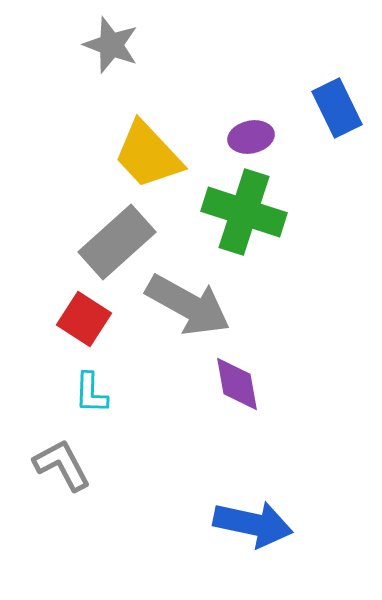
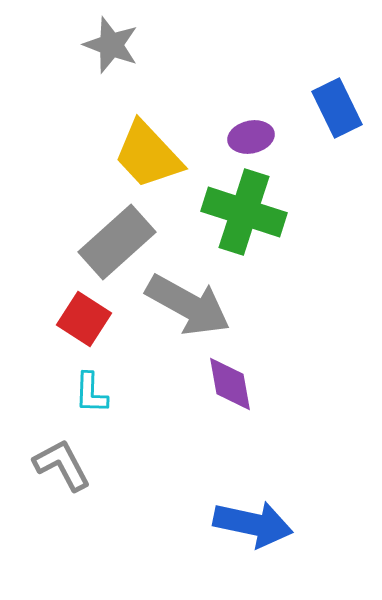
purple diamond: moved 7 px left
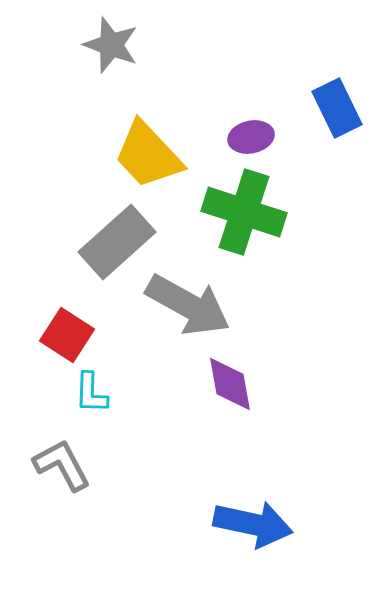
red square: moved 17 px left, 16 px down
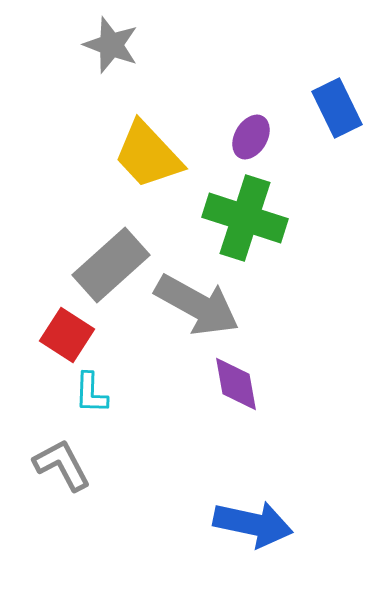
purple ellipse: rotated 48 degrees counterclockwise
green cross: moved 1 px right, 6 px down
gray rectangle: moved 6 px left, 23 px down
gray arrow: moved 9 px right
purple diamond: moved 6 px right
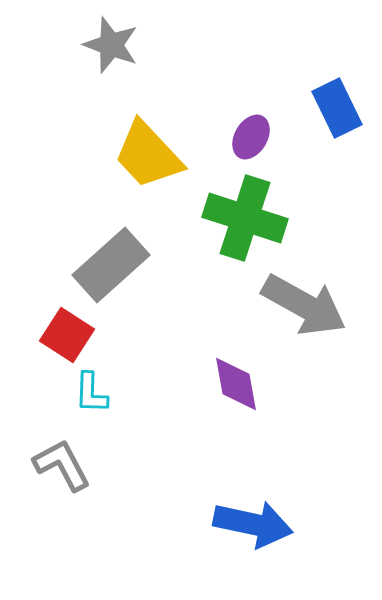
gray arrow: moved 107 px right
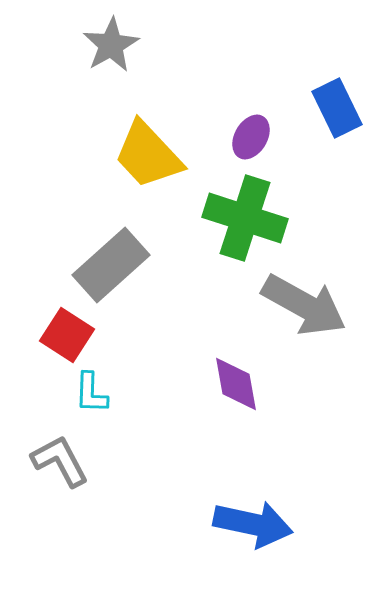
gray star: rotated 22 degrees clockwise
gray L-shape: moved 2 px left, 4 px up
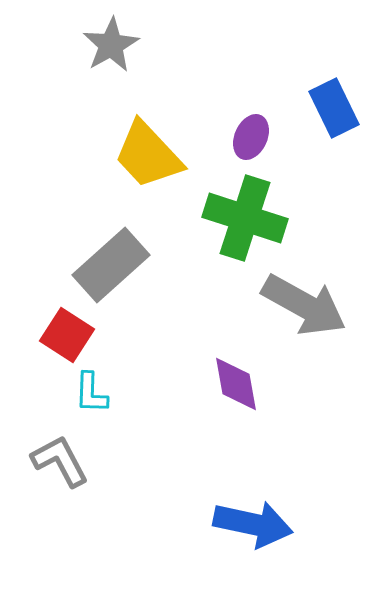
blue rectangle: moved 3 px left
purple ellipse: rotated 6 degrees counterclockwise
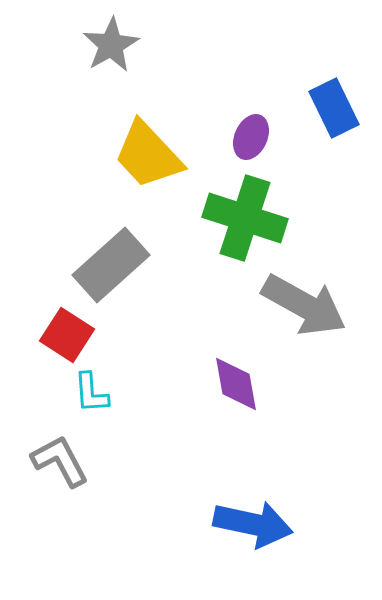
cyan L-shape: rotated 6 degrees counterclockwise
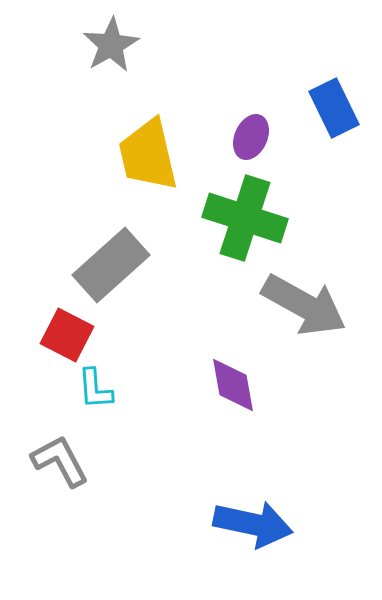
yellow trapezoid: rotated 30 degrees clockwise
red square: rotated 6 degrees counterclockwise
purple diamond: moved 3 px left, 1 px down
cyan L-shape: moved 4 px right, 4 px up
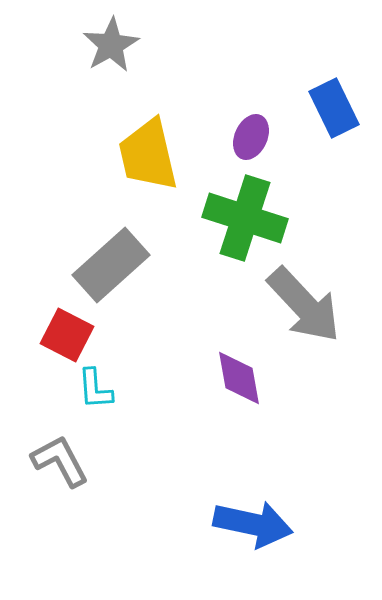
gray arrow: rotated 18 degrees clockwise
purple diamond: moved 6 px right, 7 px up
